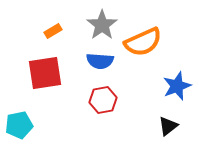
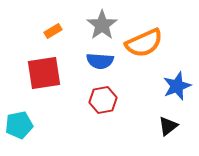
orange semicircle: moved 1 px right, 1 px down
red square: moved 1 px left
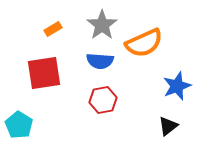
orange rectangle: moved 2 px up
cyan pentagon: rotated 28 degrees counterclockwise
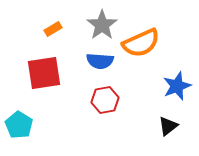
orange semicircle: moved 3 px left
red hexagon: moved 2 px right
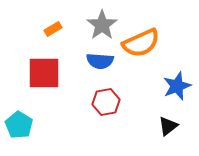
red square: rotated 9 degrees clockwise
red hexagon: moved 1 px right, 2 px down
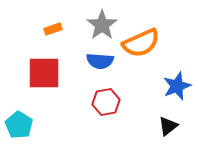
orange rectangle: rotated 12 degrees clockwise
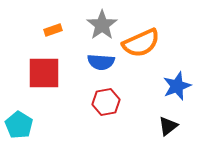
orange rectangle: moved 1 px down
blue semicircle: moved 1 px right, 1 px down
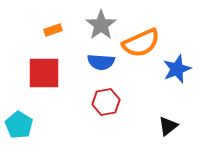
gray star: moved 1 px left
blue star: moved 17 px up
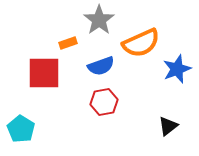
gray star: moved 2 px left, 5 px up
orange rectangle: moved 15 px right, 13 px down
blue semicircle: moved 4 px down; rotated 24 degrees counterclockwise
red hexagon: moved 2 px left
cyan pentagon: moved 2 px right, 4 px down
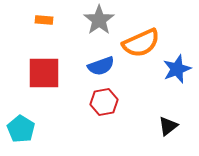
orange rectangle: moved 24 px left, 23 px up; rotated 24 degrees clockwise
